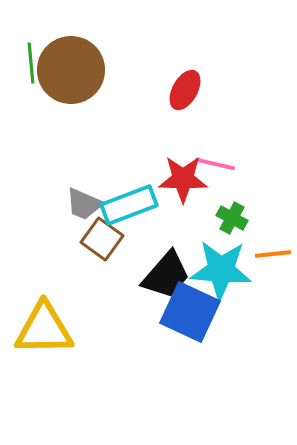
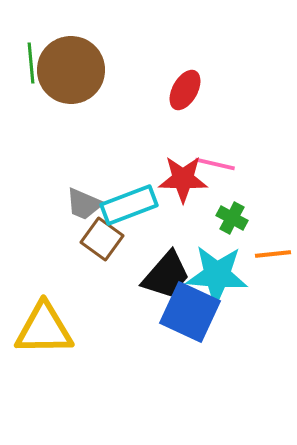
cyan star: moved 4 px left, 5 px down
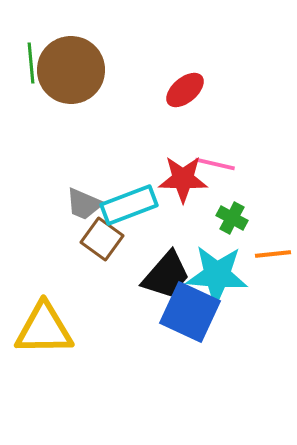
red ellipse: rotated 21 degrees clockwise
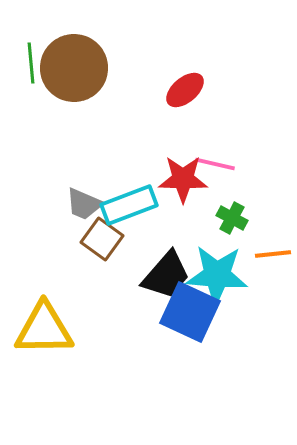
brown circle: moved 3 px right, 2 px up
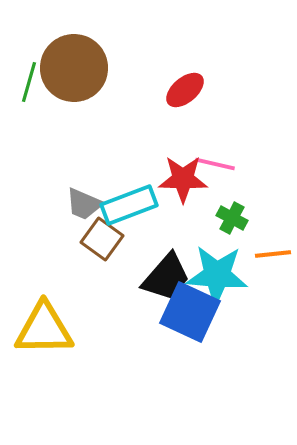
green line: moved 2 px left, 19 px down; rotated 21 degrees clockwise
black trapezoid: moved 2 px down
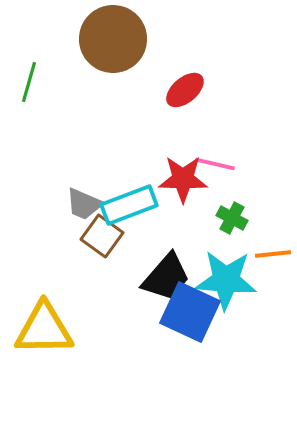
brown circle: moved 39 px right, 29 px up
brown square: moved 3 px up
cyan star: moved 9 px right, 5 px down
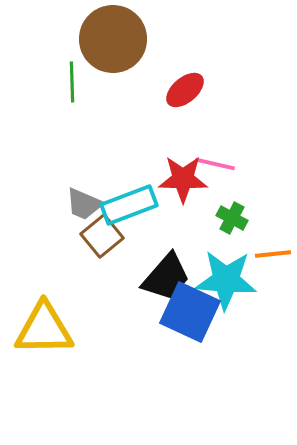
green line: moved 43 px right; rotated 18 degrees counterclockwise
brown square: rotated 15 degrees clockwise
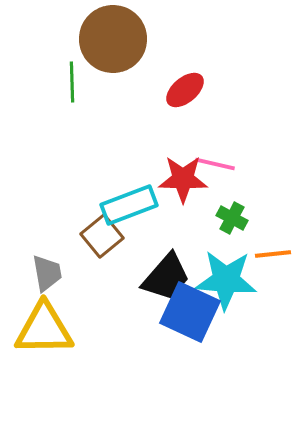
gray trapezoid: moved 37 px left, 69 px down; rotated 123 degrees counterclockwise
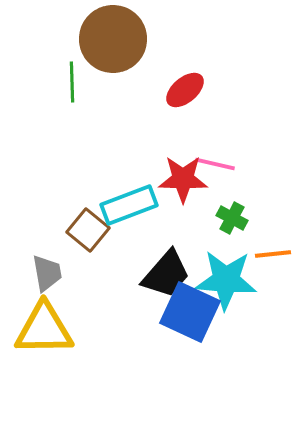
brown square: moved 14 px left, 6 px up; rotated 12 degrees counterclockwise
black trapezoid: moved 3 px up
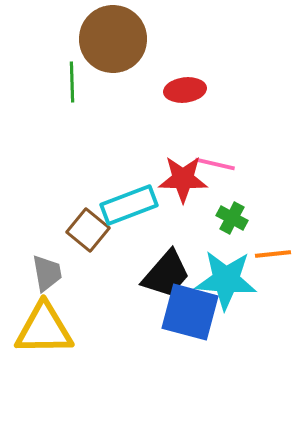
red ellipse: rotated 33 degrees clockwise
blue square: rotated 10 degrees counterclockwise
